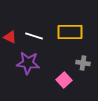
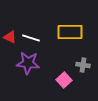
white line: moved 3 px left, 2 px down
gray cross: moved 2 px down
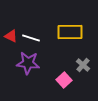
red triangle: moved 1 px right, 1 px up
gray cross: rotated 32 degrees clockwise
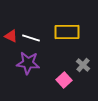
yellow rectangle: moved 3 px left
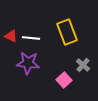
yellow rectangle: rotated 70 degrees clockwise
white line: rotated 12 degrees counterclockwise
